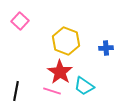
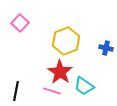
pink square: moved 2 px down
yellow hexagon: rotated 20 degrees clockwise
blue cross: rotated 16 degrees clockwise
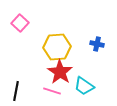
yellow hexagon: moved 9 px left, 6 px down; rotated 16 degrees clockwise
blue cross: moved 9 px left, 4 px up
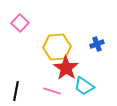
blue cross: rotated 32 degrees counterclockwise
red star: moved 6 px right, 4 px up
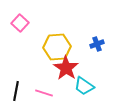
pink line: moved 8 px left, 2 px down
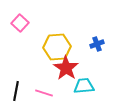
cyan trapezoid: rotated 140 degrees clockwise
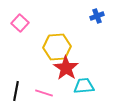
blue cross: moved 28 px up
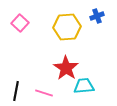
yellow hexagon: moved 10 px right, 20 px up
